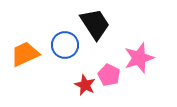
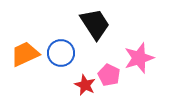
blue circle: moved 4 px left, 8 px down
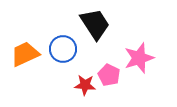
blue circle: moved 2 px right, 4 px up
red star: rotated 20 degrees counterclockwise
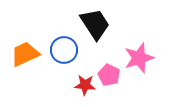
blue circle: moved 1 px right, 1 px down
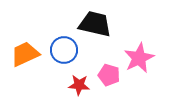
black trapezoid: rotated 44 degrees counterclockwise
pink star: rotated 8 degrees counterclockwise
pink pentagon: rotated 10 degrees counterclockwise
red star: moved 6 px left
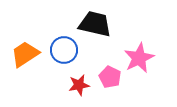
orange trapezoid: rotated 8 degrees counterclockwise
pink pentagon: moved 1 px right, 2 px down; rotated 10 degrees clockwise
red star: rotated 15 degrees counterclockwise
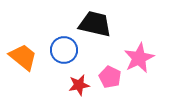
orange trapezoid: moved 2 px left, 3 px down; rotated 72 degrees clockwise
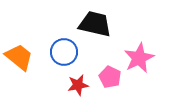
blue circle: moved 2 px down
orange trapezoid: moved 4 px left
red star: moved 1 px left
